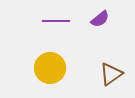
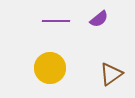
purple semicircle: moved 1 px left
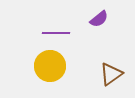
purple line: moved 12 px down
yellow circle: moved 2 px up
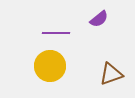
brown triangle: rotated 15 degrees clockwise
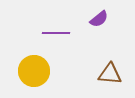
yellow circle: moved 16 px left, 5 px down
brown triangle: moved 1 px left; rotated 25 degrees clockwise
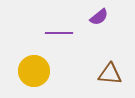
purple semicircle: moved 2 px up
purple line: moved 3 px right
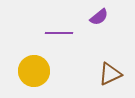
brown triangle: rotated 30 degrees counterclockwise
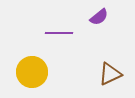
yellow circle: moved 2 px left, 1 px down
